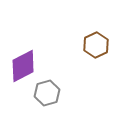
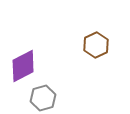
gray hexagon: moved 4 px left, 5 px down
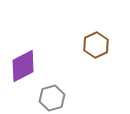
gray hexagon: moved 9 px right
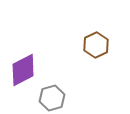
purple diamond: moved 4 px down
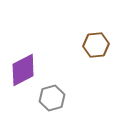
brown hexagon: rotated 20 degrees clockwise
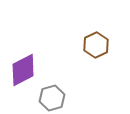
brown hexagon: rotated 20 degrees counterclockwise
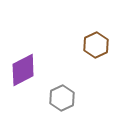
gray hexagon: moved 10 px right; rotated 10 degrees counterclockwise
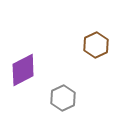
gray hexagon: moved 1 px right
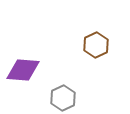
purple diamond: rotated 32 degrees clockwise
